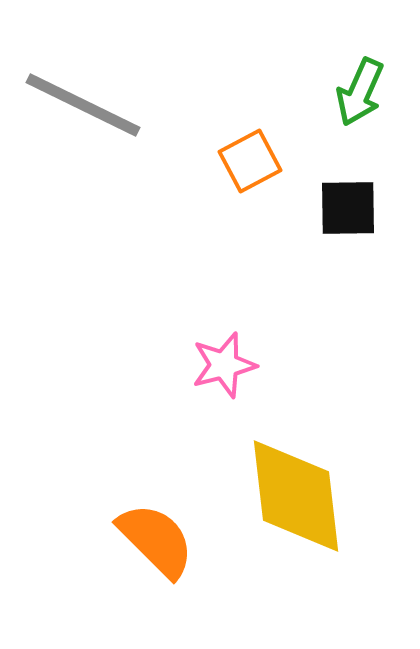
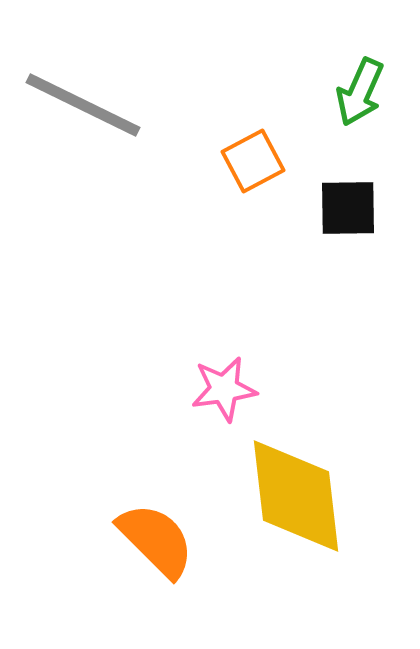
orange square: moved 3 px right
pink star: moved 24 px down; rotated 6 degrees clockwise
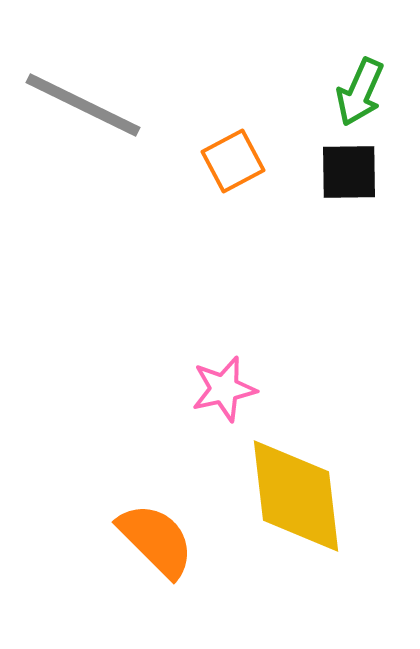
orange square: moved 20 px left
black square: moved 1 px right, 36 px up
pink star: rotated 4 degrees counterclockwise
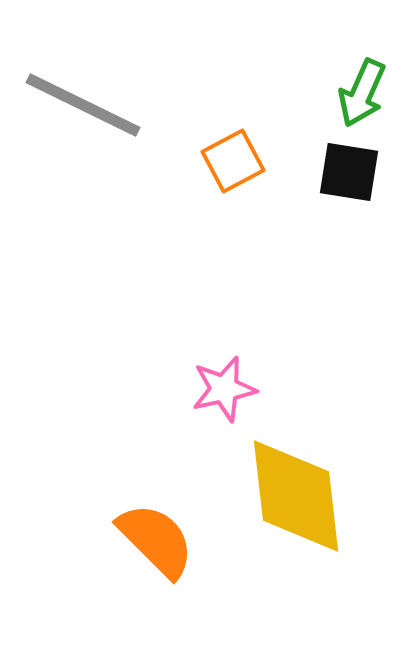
green arrow: moved 2 px right, 1 px down
black square: rotated 10 degrees clockwise
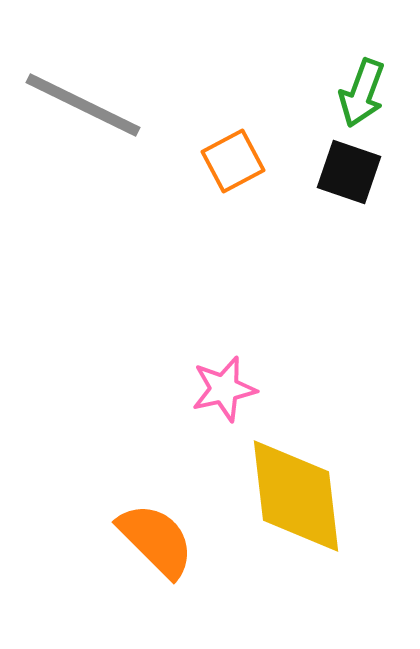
green arrow: rotated 4 degrees counterclockwise
black square: rotated 10 degrees clockwise
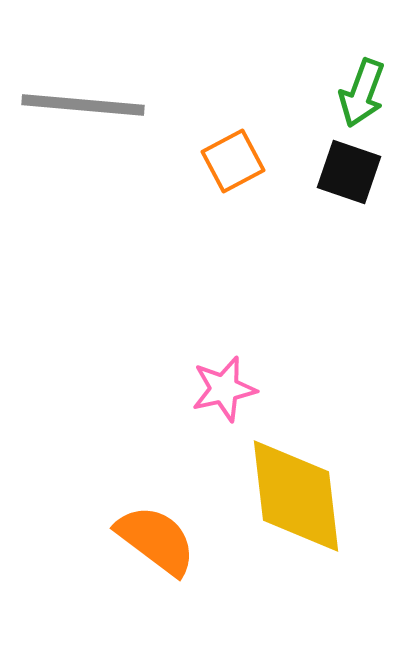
gray line: rotated 21 degrees counterclockwise
orange semicircle: rotated 8 degrees counterclockwise
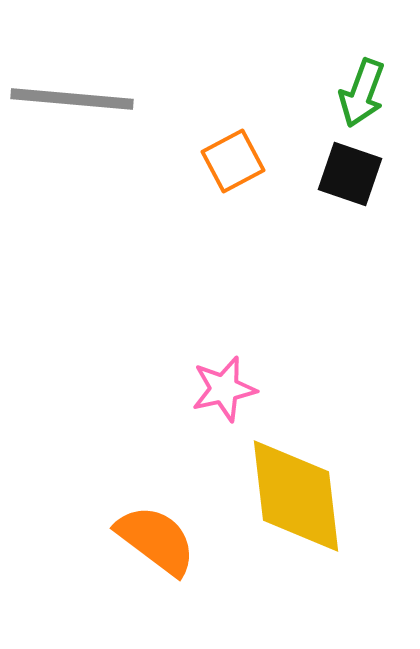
gray line: moved 11 px left, 6 px up
black square: moved 1 px right, 2 px down
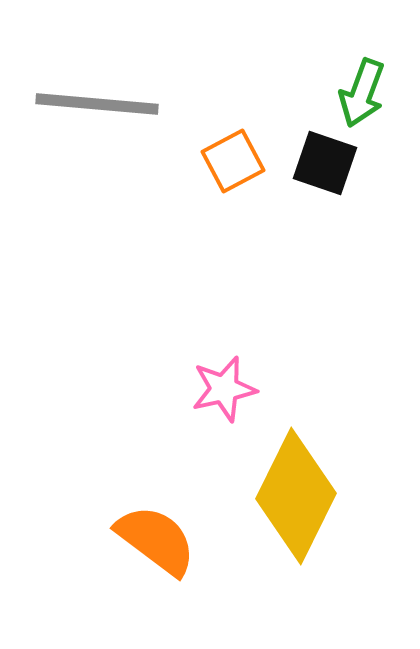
gray line: moved 25 px right, 5 px down
black square: moved 25 px left, 11 px up
yellow diamond: rotated 33 degrees clockwise
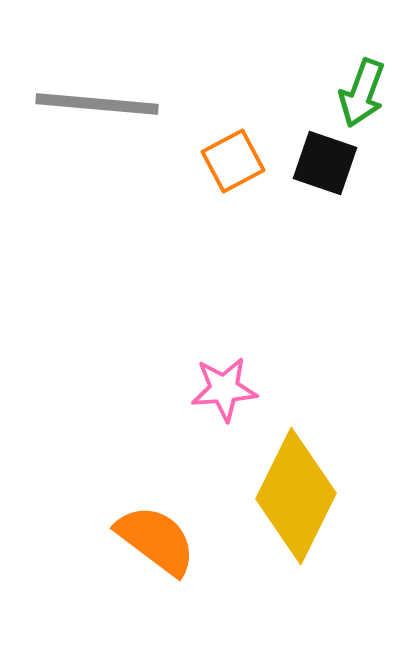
pink star: rotated 8 degrees clockwise
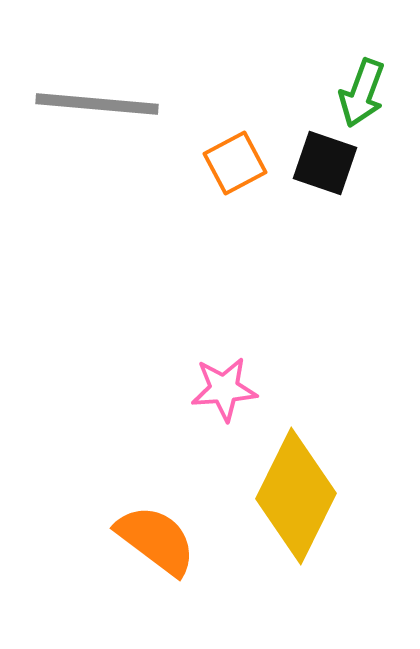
orange square: moved 2 px right, 2 px down
